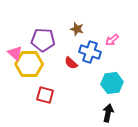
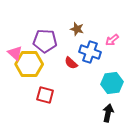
purple pentagon: moved 2 px right, 1 px down
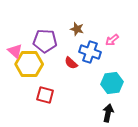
pink triangle: moved 2 px up
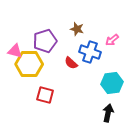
purple pentagon: rotated 20 degrees counterclockwise
pink triangle: rotated 28 degrees counterclockwise
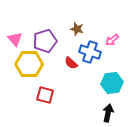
pink triangle: moved 12 px up; rotated 35 degrees clockwise
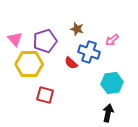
blue cross: moved 1 px left
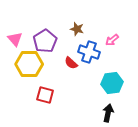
purple pentagon: rotated 15 degrees counterclockwise
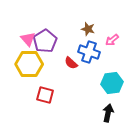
brown star: moved 11 px right
pink triangle: moved 13 px right
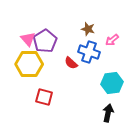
red square: moved 1 px left, 2 px down
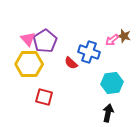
brown star: moved 36 px right, 7 px down
